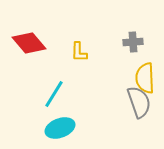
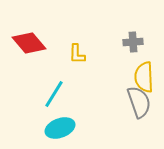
yellow L-shape: moved 2 px left, 2 px down
yellow semicircle: moved 1 px left, 1 px up
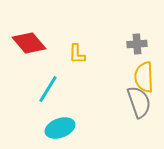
gray cross: moved 4 px right, 2 px down
cyan line: moved 6 px left, 5 px up
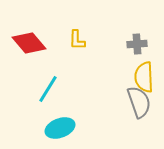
yellow L-shape: moved 14 px up
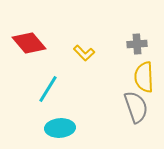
yellow L-shape: moved 7 px right, 13 px down; rotated 45 degrees counterclockwise
gray semicircle: moved 3 px left, 5 px down
cyan ellipse: rotated 16 degrees clockwise
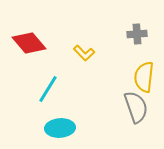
gray cross: moved 10 px up
yellow semicircle: rotated 8 degrees clockwise
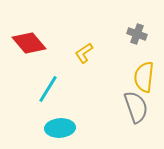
gray cross: rotated 24 degrees clockwise
yellow L-shape: rotated 100 degrees clockwise
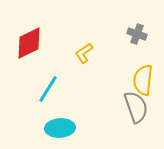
red diamond: rotated 76 degrees counterclockwise
yellow semicircle: moved 1 px left, 3 px down
